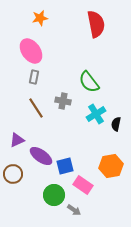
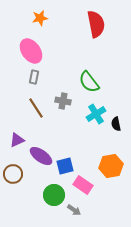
black semicircle: rotated 24 degrees counterclockwise
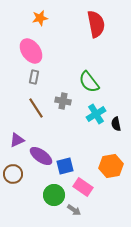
pink rectangle: moved 2 px down
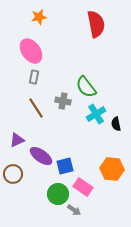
orange star: moved 1 px left, 1 px up
green semicircle: moved 3 px left, 5 px down
orange hexagon: moved 1 px right, 3 px down; rotated 15 degrees clockwise
green circle: moved 4 px right, 1 px up
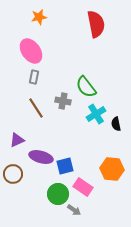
purple ellipse: moved 1 px down; rotated 20 degrees counterclockwise
